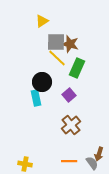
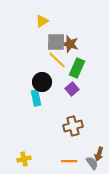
yellow line: moved 2 px down
purple square: moved 3 px right, 6 px up
brown cross: moved 2 px right, 1 px down; rotated 24 degrees clockwise
yellow cross: moved 1 px left, 5 px up; rotated 24 degrees counterclockwise
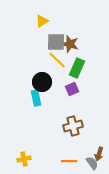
purple square: rotated 16 degrees clockwise
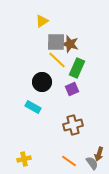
cyan rectangle: moved 3 px left, 9 px down; rotated 49 degrees counterclockwise
brown cross: moved 1 px up
orange line: rotated 35 degrees clockwise
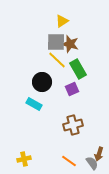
yellow triangle: moved 20 px right
green rectangle: moved 1 px right, 1 px down; rotated 54 degrees counterclockwise
cyan rectangle: moved 1 px right, 3 px up
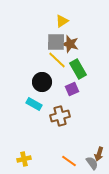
brown cross: moved 13 px left, 9 px up
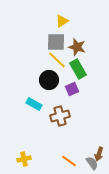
brown star: moved 7 px right, 3 px down
black circle: moved 7 px right, 2 px up
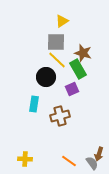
brown star: moved 6 px right, 6 px down
black circle: moved 3 px left, 3 px up
cyan rectangle: rotated 70 degrees clockwise
yellow cross: moved 1 px right; rotated 16 degrees clockwise
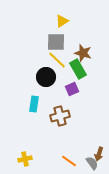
yellow cross: rotated 16 degrees counterclockwise
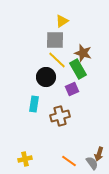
gray square: moved 1 px left, 2 px up
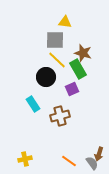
yellow triangle: moved 3 px right, 1 px down; rotated 40 degrees clockwise
cyan rectangle: moved 1 px left; rotated 42 degrees counterclockwise
